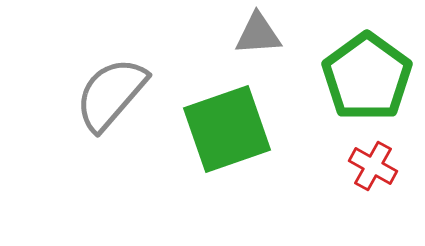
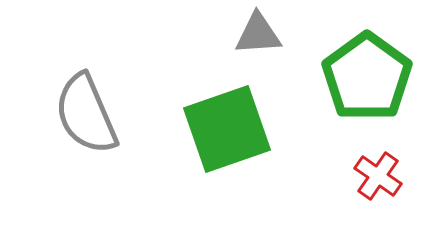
gray semicircle: moved 25 px left, 20 px down; rotated 64 degrees counterclockwise
red cross: moved 5 px right, 10 px down; rotated 6 degrees clockwise
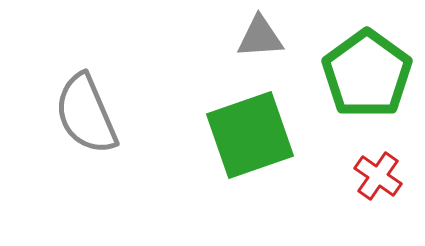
gray triangle: moved 2 px right, 3 px down
green pentagon: moved 3 px up
green square: moved 23 px right, 6 px down
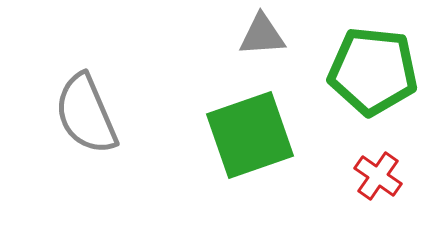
gray triangle: moved 2 px right, 2 px up
green pentagon: moved 6 px right, 3 px up; rotated 30 degrees counterclockwise
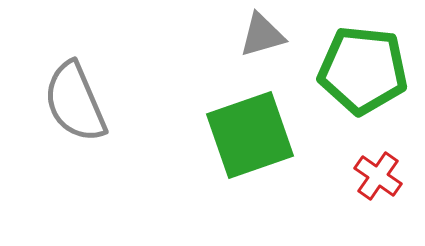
gray triangle: rotated 12 degrees counterclockwise
green pentagon: moved 10 px left, 1 px up
gray semicircle: moved 11 px left, 12 px up
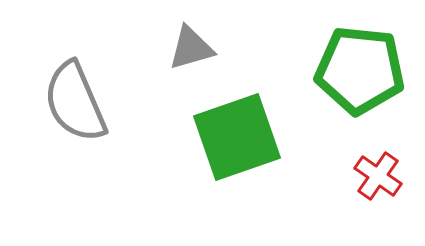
gray triangle: moved 71 px left, 13 px down
green pentagon: moved 3 px left
green square: moved 13 px left, 2 px down
